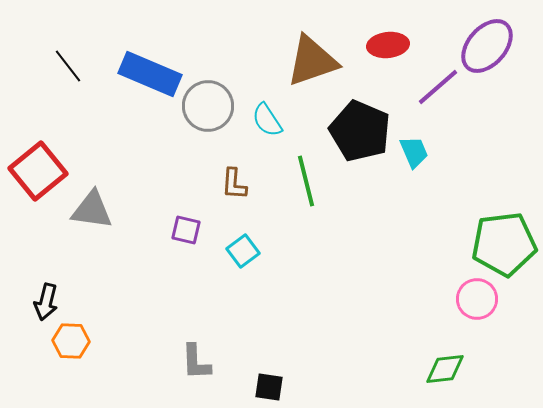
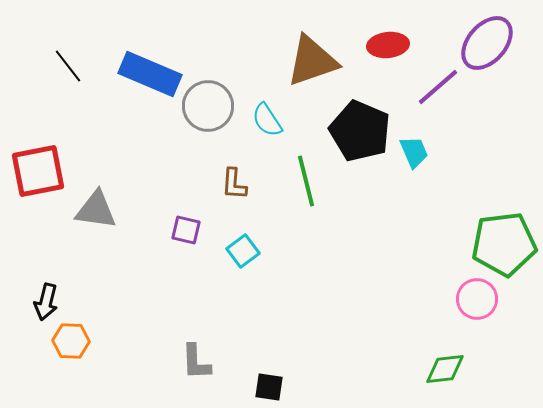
purple ellipse: moved 3 px up
red square: rotated 28 degrees clockwise
gray triangle: moved 4 px right
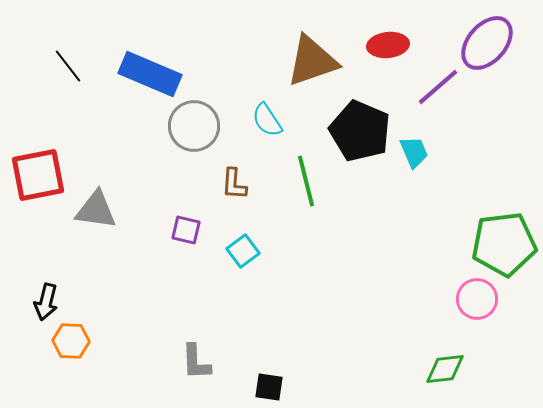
gray circle: moved 14 px left, 20 px down
red square: moved 4 px down
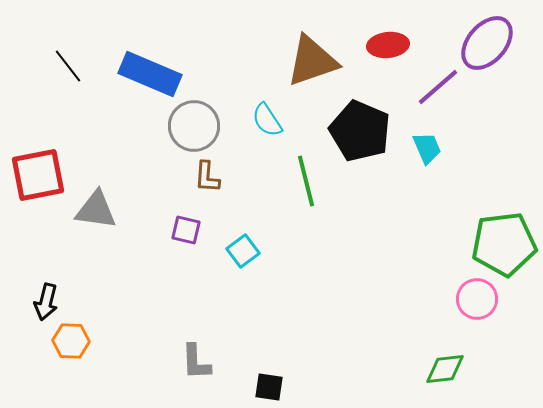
cyan trapezoid: moved 13 px right, 4 px up
brown L-shape: moved 27 px left, 7 px up
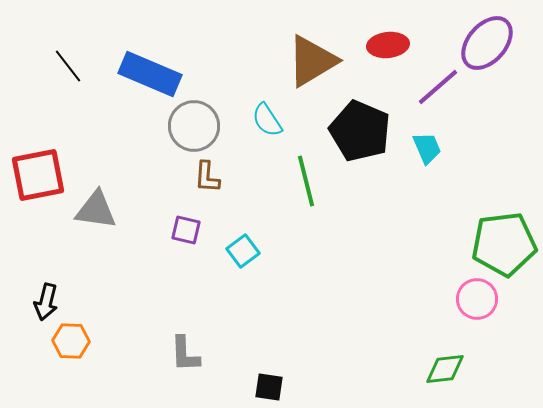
brown triangle: rotated 12 degrees counterclockwise
gray L-shape: moved 11 px left, 8 px up
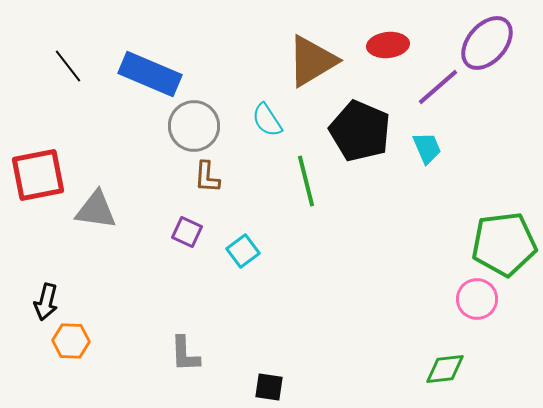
purple square: moved 1 px right, 2 px down; rotated 12 degrees clockwise
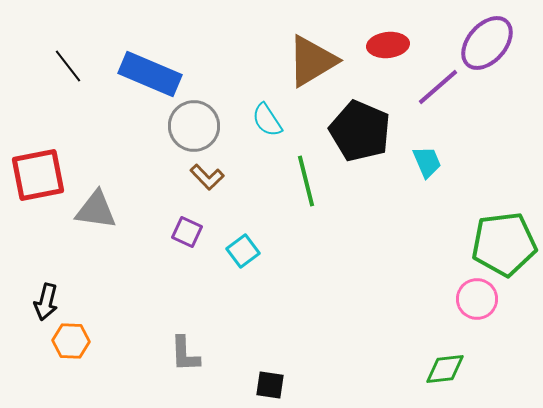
cyan trapezoid: moved 14 px down
brown L-shape: rotated 48 degrees counterclockwise
black square: moved 1 px right, 2 px up
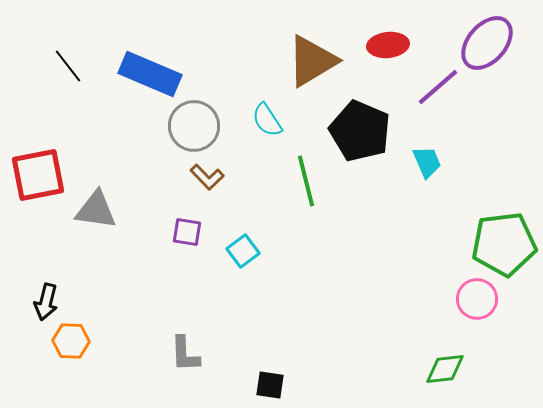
purple square: rotated 16 degrees counterclockwise
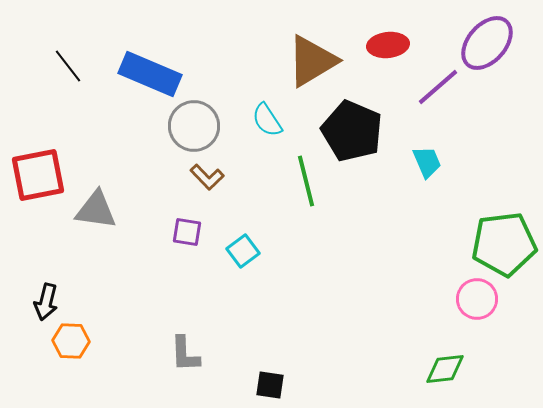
black pentagon: moved 8 px left
